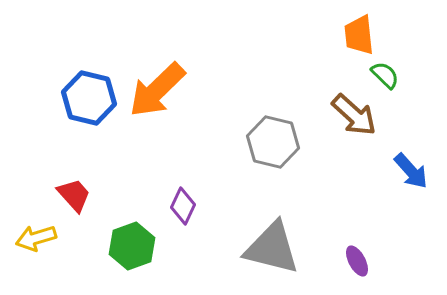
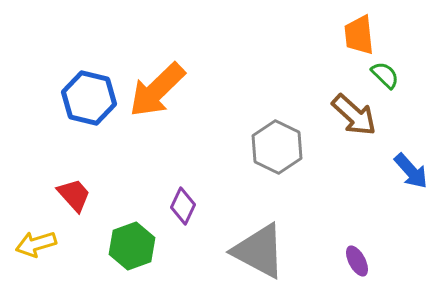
gray hexagon: moved 4 px right, 5 px down; rotated 12 degrees clockwise
yellow arrow: moved 6 px down
gray triangle: moved 13 px left, 3 px down; rotated 14 degrees clockwise
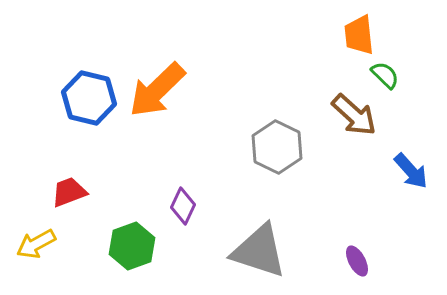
red trapezoid: moved 5 px left, 3 px up; rotated 69 degrees counterclockwise
yellow arrow: rotated 12 degrees counterclockwise
gray triangle: rotated 10 degrees counterclockwise
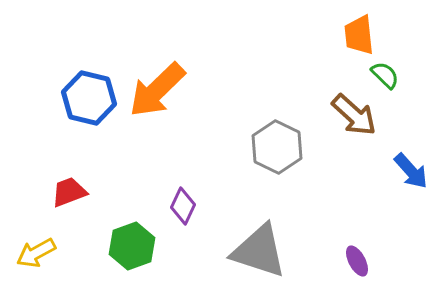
yellow arrow: moved 9 px down
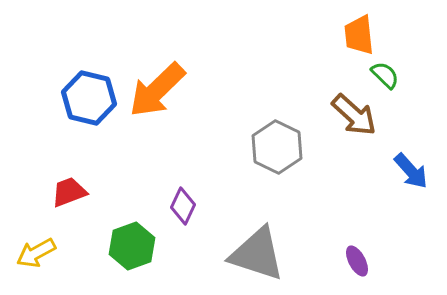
gray triangle: moved 2 px left, 3 px down
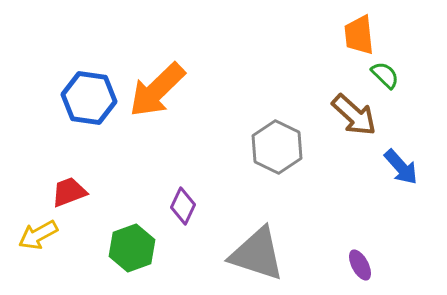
blue hexagon: rotated 6 degrees counterclockwise
blue arrow: moved 10 px left, 4 px up
green hexagon: moved 2 px down
yellow arrow: moved 2 px right, 18 px up
purple ellipse: moved 3 px right, 4 px down
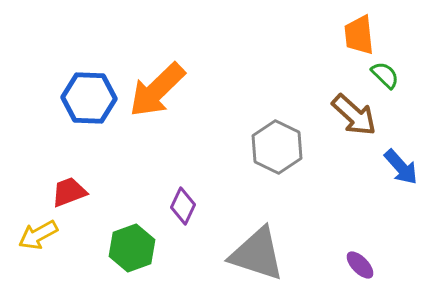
blue hexagon: rotated 6 degrees counterclockwise
purple ellipse: rotated 16 degrees counterclockwise
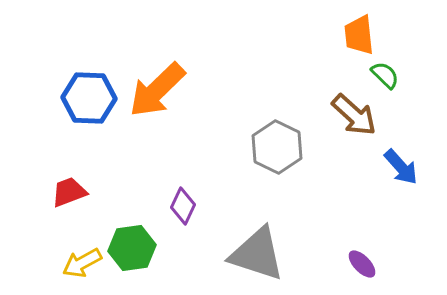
yellow arrow: moved 44 px right, 28 px down
green hexagon: rotated 12 degrees clockwise
purple ellipse: moved 2 px right, 1 px up
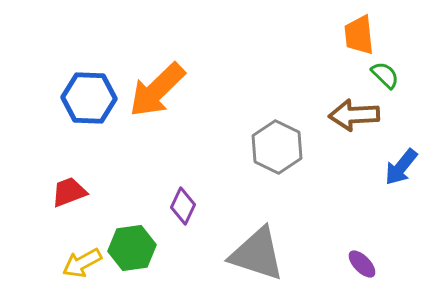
brown arrow: rotated 135 degrees clockwise
blue arrow: rotated 81 degrees clockwise
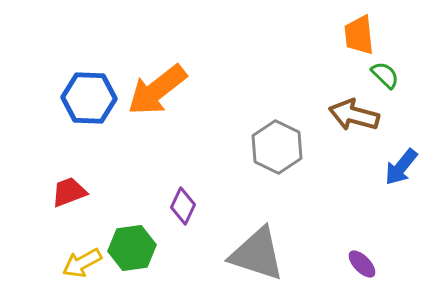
orange arrow: rotated 6 degrees clockwise
brown arrow: rotated 18 degrees clockwise
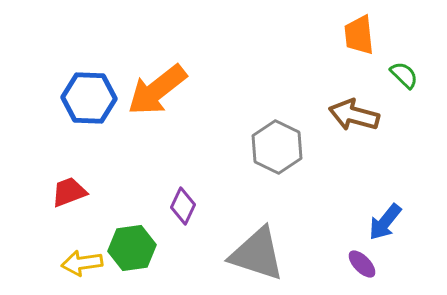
green semicircle: moved 19 px right
blue arrow: moved 16 px left, 55 px down
yellow arrow: rotated 21 degrees clockwise
